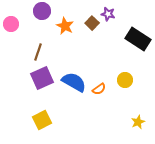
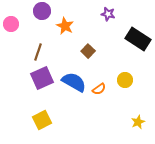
brown square: moved 4 px left, 28 px down
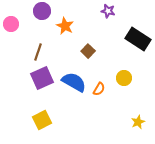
purple star: moved 3 px up
yellow circle: moved 1 px left, 2 px up
orange semicircle: rotated 24 degrees counterclockwise
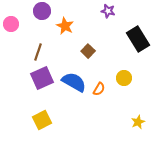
black rectangle: rotated 25 degrees clockwise
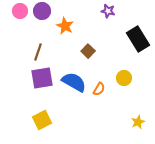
pink circle: moved 9 px right, 13 px up
purple square: rotated 15 degrees clockwise
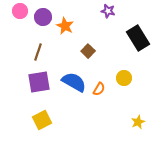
purple circle: moved 1 px right, 6 px down
black rectangle: moved 1 px up
purple square: moved 3 px left, 4 px down
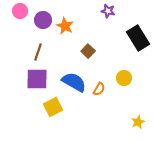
purple circle: moved 3 px down
purple square: moved 2 px left, 3 px up; rotated 10 degrees clockwise
yellow square: moved 11 px right, 13 px up
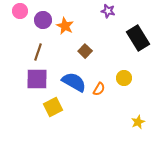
brown square: moved 3 px left
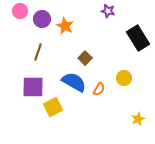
purple circle: moved 1 px left, 1 px up
brown square: moved 7 px down
purple square: moved 4 px left, 8 px down
yellow star: moved 3 px up
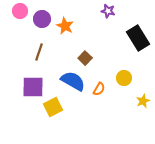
brown line: moved 1 px right
blue semicircle: moved 1 px left, 1 px up
yellow star: moved 5 px right, 18 px up
